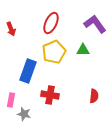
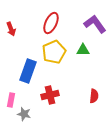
red cross: rotated 24 degrees counterclockwise
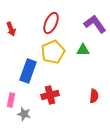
yellow pentagon: moved 1 px left
